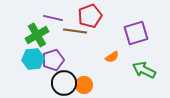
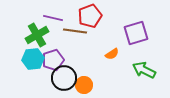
orange semicircle: moved 3 px up
black circle: moved 5 px up
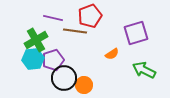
green cross: moved 1 px left, 5 px down
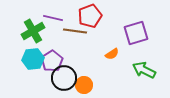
green cross: moved 3 px left, 9 px up
purple pentagon: moved 1 px left, 1 px down; rotated 15 degrees counterclockwise
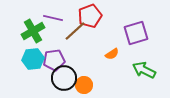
brown line: rotated 50 degrees counterclockwise
purple pentagon: moved 2 px right, 1 px up; rotated 25 degrees clockwise
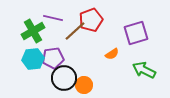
red pentagon: moved 1 px right, 4 px down
purple pentagon: moved 1 px left, 2 px up
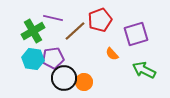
red pentagon: moved 9 px right
purple square: moved 1 px down
orange semicircle: rotated 80 degrees clockwise
cyan hexagon: rotated 15 degrees clockwise
orange circle: moved 3 px up
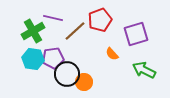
black circle: moved 3 px right, 4 px up
